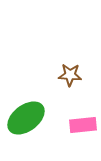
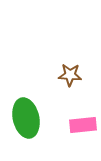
green ellipse: rotated 66 degrees counterclockwise
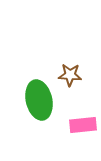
green ellipse: moved 13 px right, 18 px up
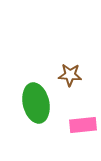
green ellipse: moved 3 px left, 3 px down
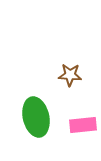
green ellipse: moved 14 px down
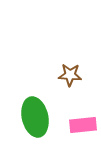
green ellipse: moved 1 px left
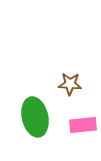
brown star: moved 9 px down
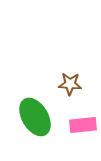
green ellipse: rotated 18 degrees counterclockwise
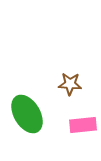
green ellipse: moved 8 px left, 3 px up
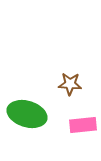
green ellipse: rotated 42 degrees counterclockwise
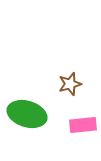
brown star: rotated 20 degrees counterclockwise
